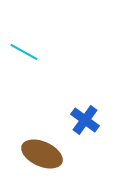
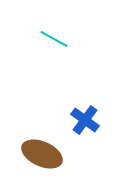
cyan line: moved 30 px right, 13 px up
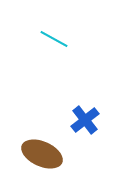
blue cross: rotated 16 degrees clockwise
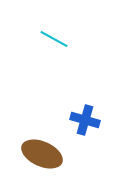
blue cross: rotated 36 degrees counterclockwise
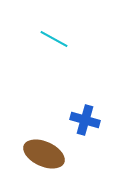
brown ellipse: moved 2 px right
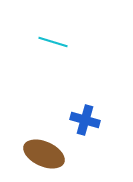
cyan line: moved 1 px left, 3 px down; rotated 12 degrees counterclockwise
